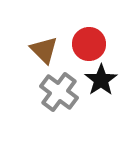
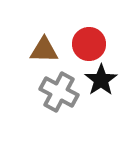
brown triangle: rotated 44 degrees counterclockwise
gray cross: rotated 9 degrees counterclockwise
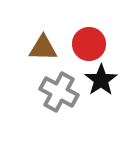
brown triangle: moved 1 px left, 2 px up
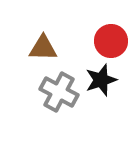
red circle: moved 22 px right, 3 px up
black star: rotated 16 degrees clockwise
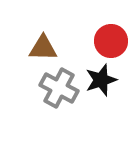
gray cross: moved 4 px up
